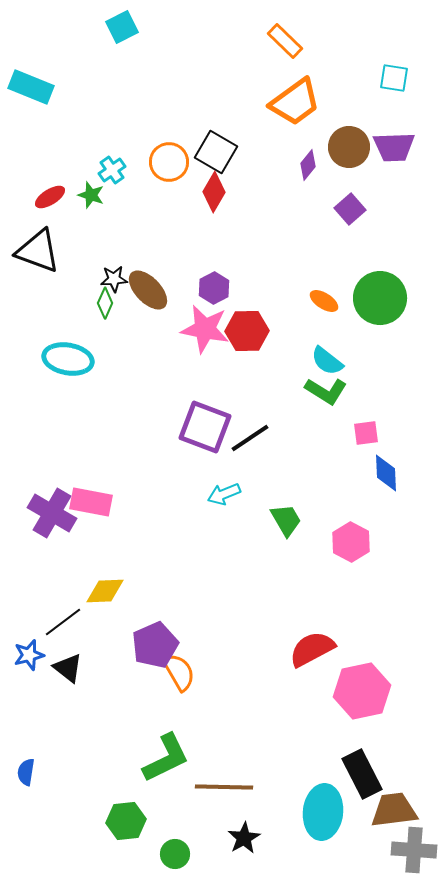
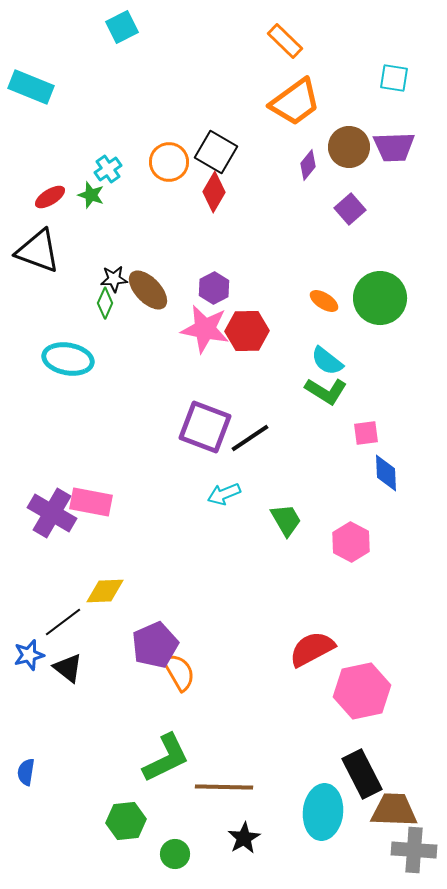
cyan cross at (112, 170): moved 4 px left, 1 px up
brown trapezoid at (394, 810): rotated 9 degrees clockwise
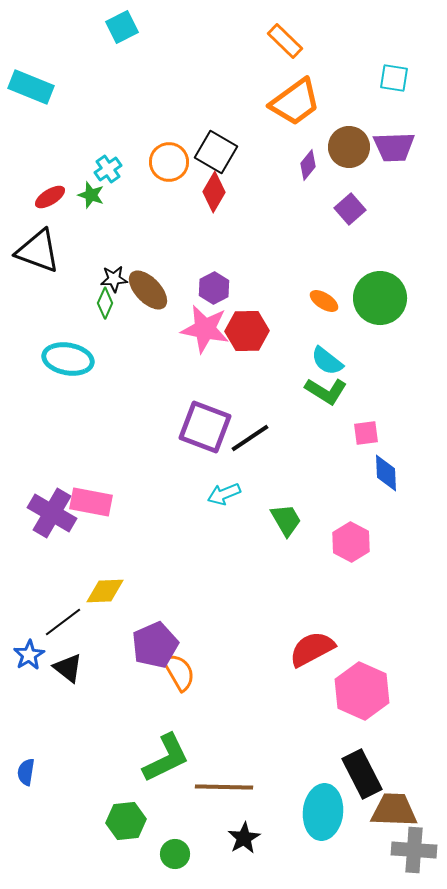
blue star at (29, 655): rotated 16 degrees counterclockwise
pink hexagon at (362, 691): rotated 24 degrees counterclockwise
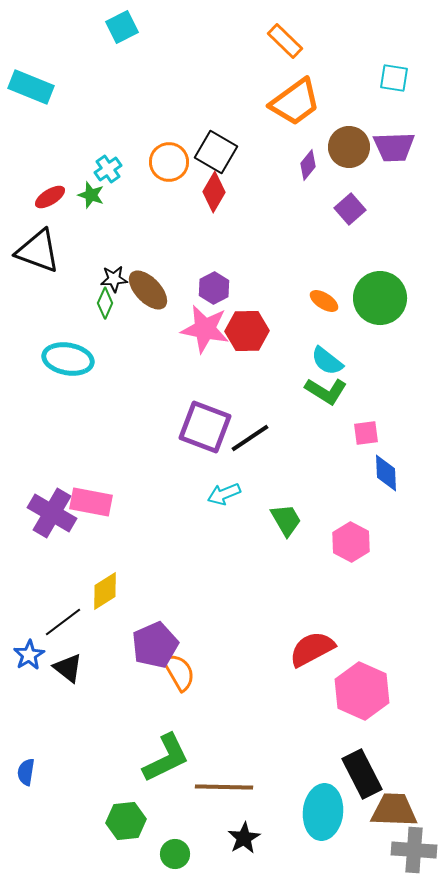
yellow diamond at (105, 591): rotated 30 degrees counterclockwise
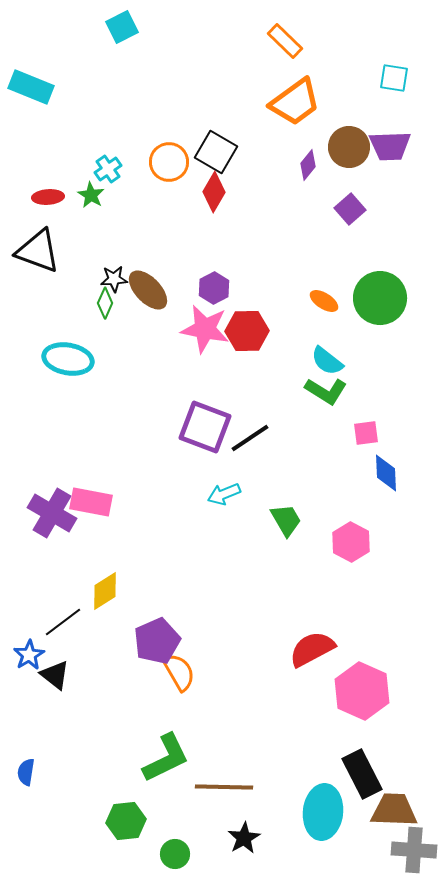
purple trapezoid at (394, 147): moved 4 px left, 1 px up
green star at (91, 195): rotated 12 degrees clockwise
red ellipse at (50, 197): moved 2 px left; rotated 28 degrees clockwise
purple pentagon at (155, 645): moved 2 px right, 4 px up
black triangle at (68, 668): moved 13 px left, 7 px down
